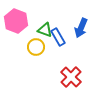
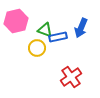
pink hexagon: rotated 25 degrees clockwise
blue rectangle: rotated 72 degrees counterclockwise
yellow circle: moved 1 px right, 1 px down
red cross: rotated 10 degrees clockwise
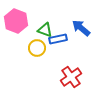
pink hexagon: rotated 25 degrees counterclockwise
blue arrow: rotated 108 degrees clockwise
blue rectangle: moved 2 px down
